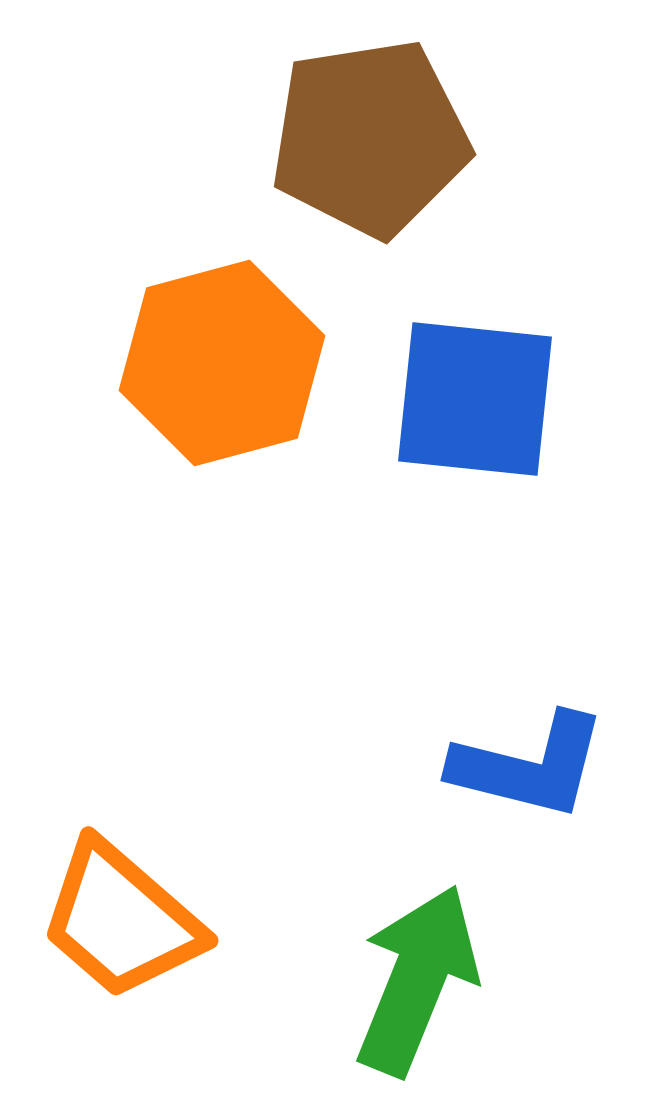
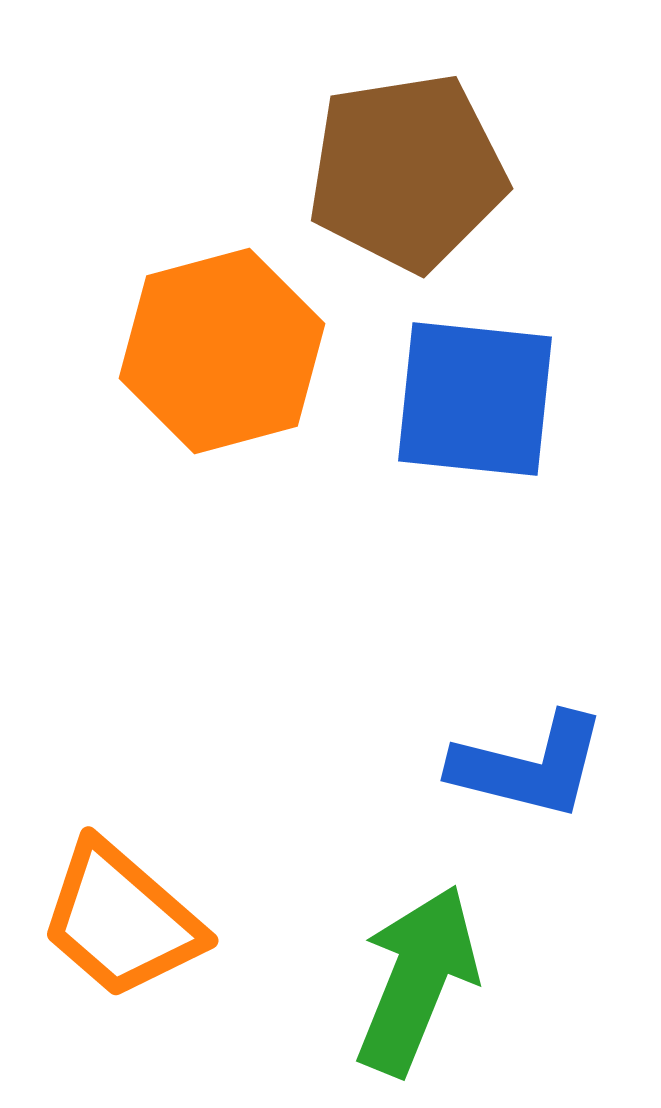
brown pentagon: moved 37 px right, 34 px down
orange hexagon: moved 12 px up
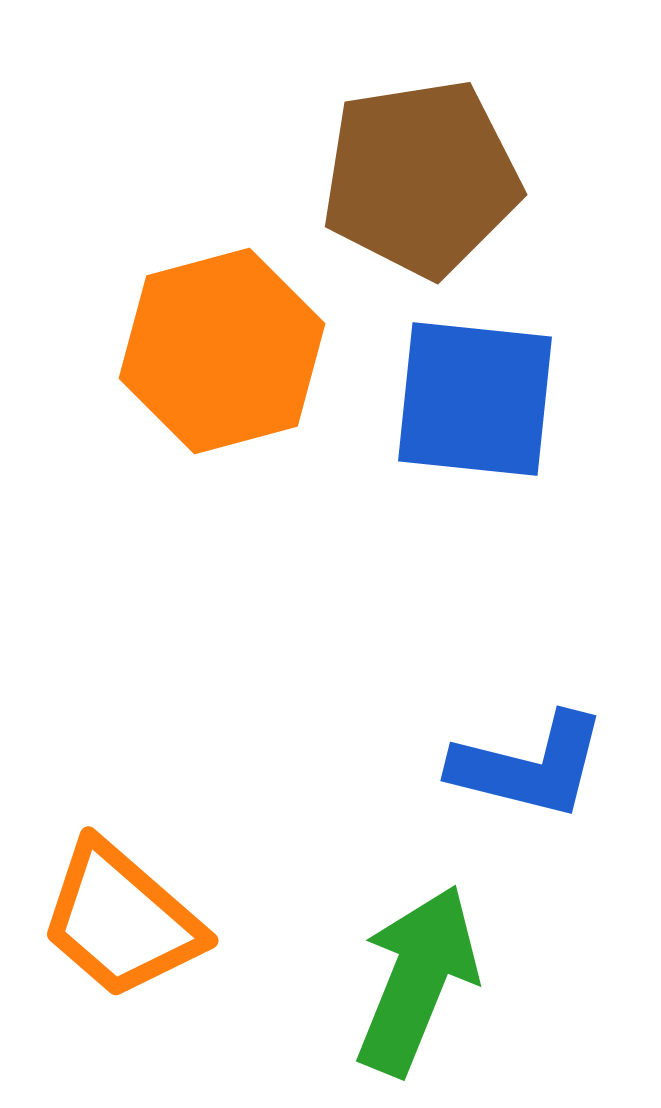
brown pentagon: moved 14 px right, 6 px down
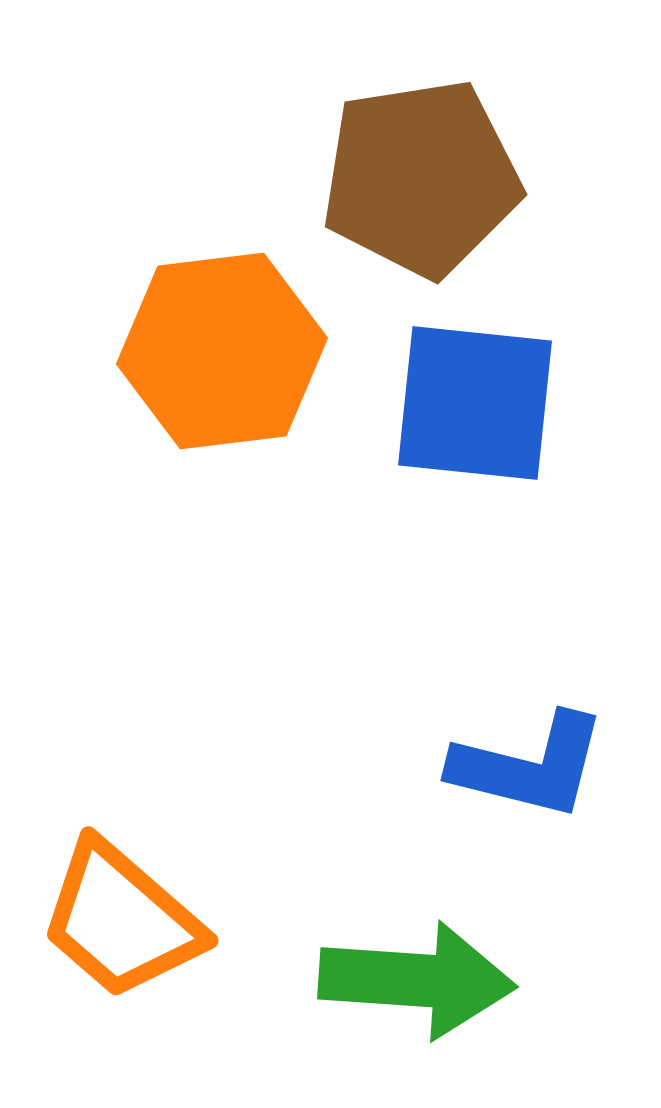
orange hexagon: rotated 8 degrees clockwise
blue square: moved 4 px down
green arrow: rotated 72 degrees clockwise
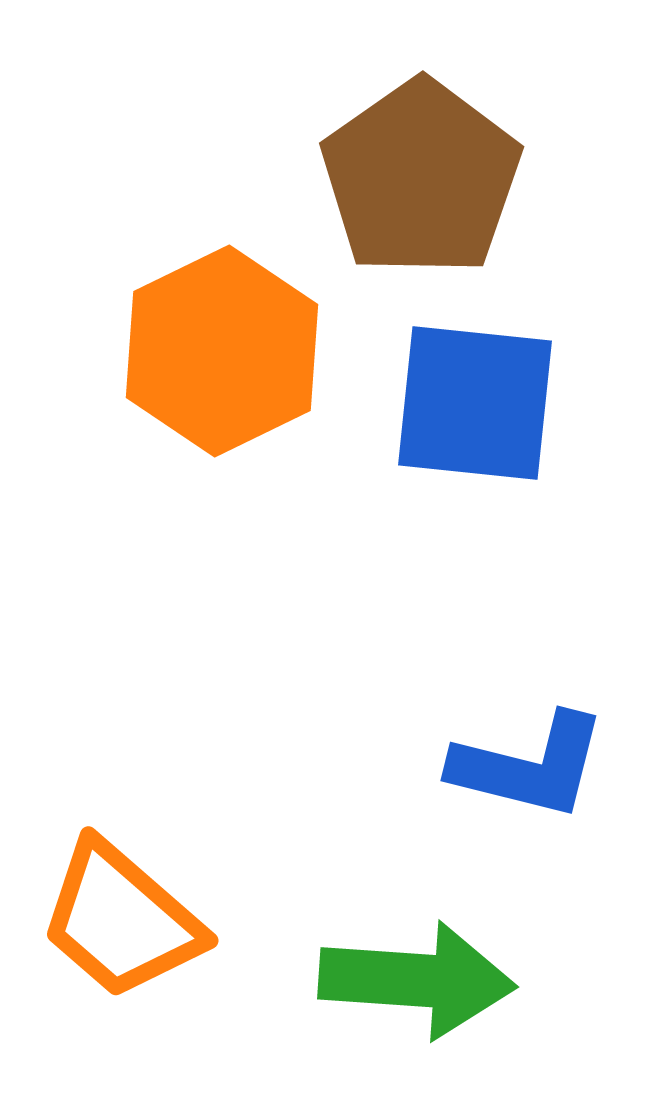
brown pentagon: rotated 26 degrees counterclockwise
orange hexagon: rotated 19 degrees counterclockwise
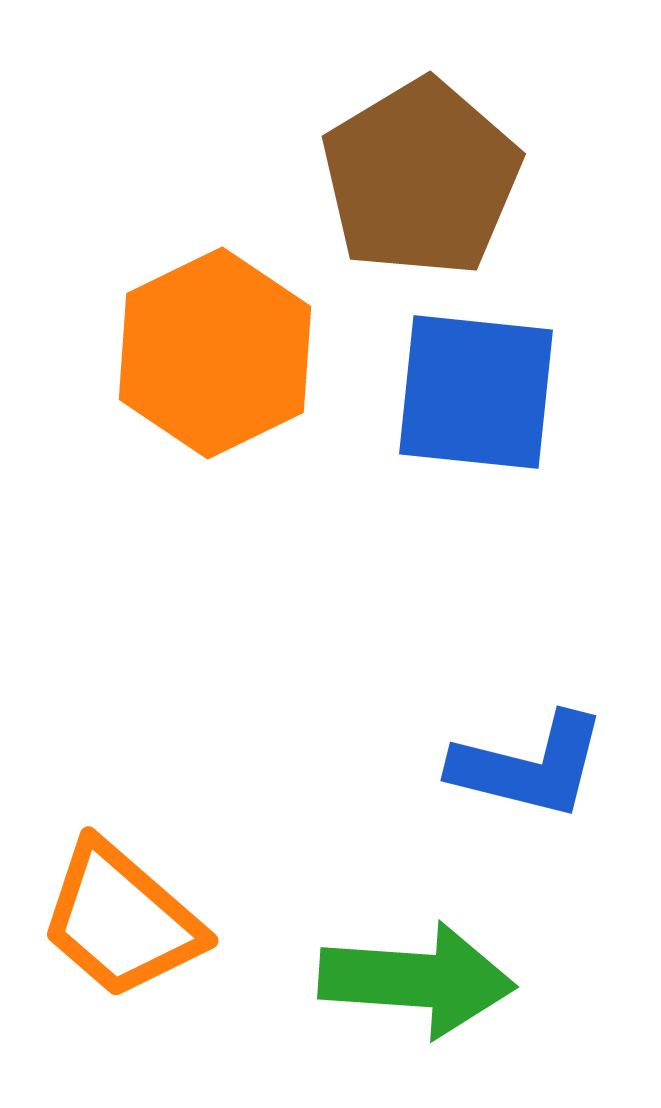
brown pentagon: rotated 4 degrees clockwise
orange hexagon: moved 7 px left, 2 px down
blue square: moved 1 px right, 11 px up
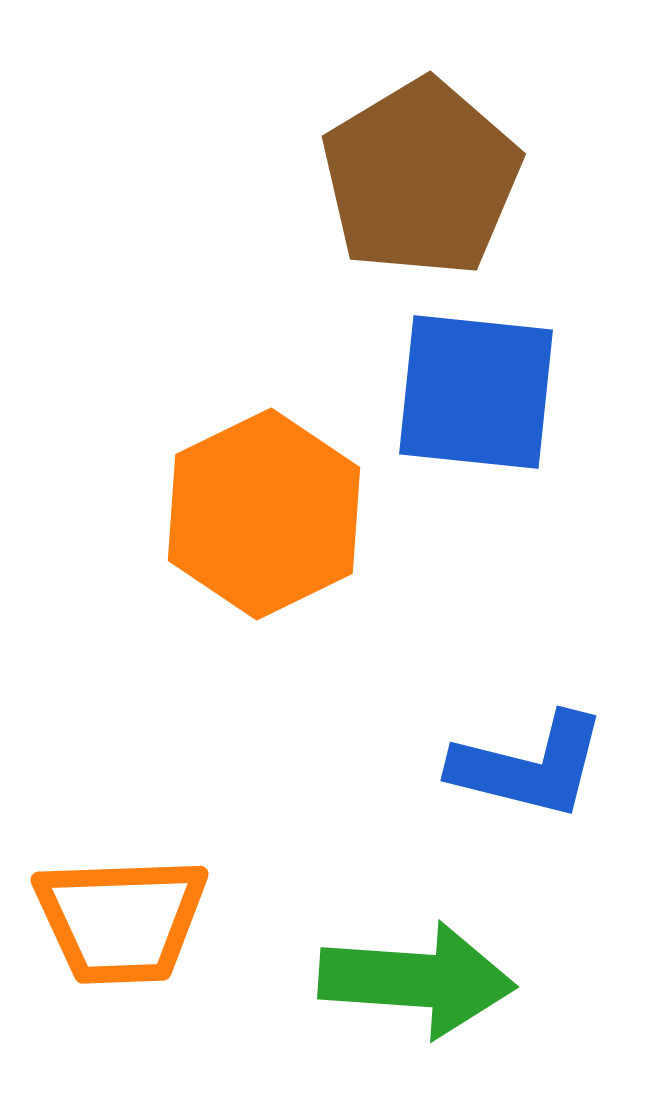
orange hexagon: moved 49 px right, 161 px down
orange trapezoid: rotated 43 degrees counterclockwise
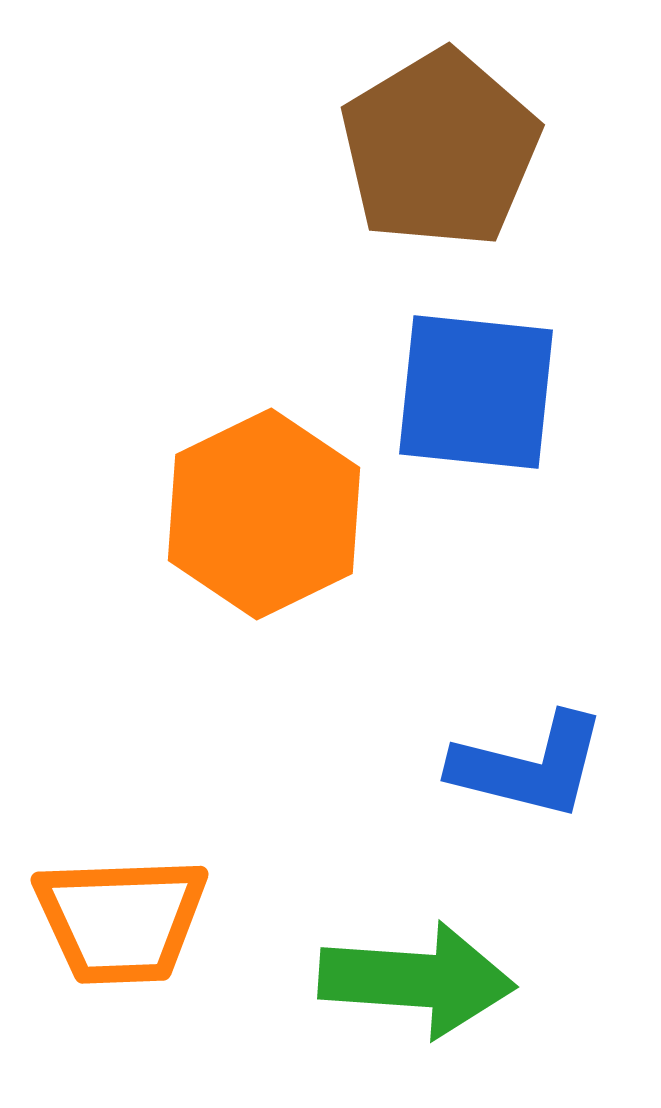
brown pentagon: moved 19 px right, 29 px up
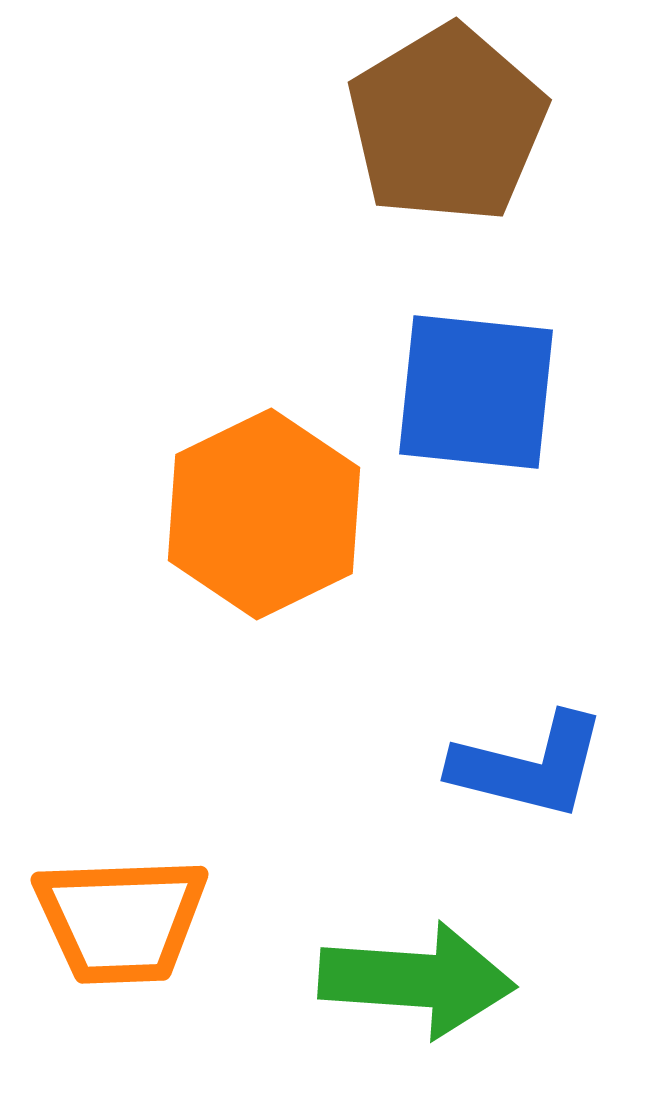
brown pentagon: moved 7 px right, 25 px up
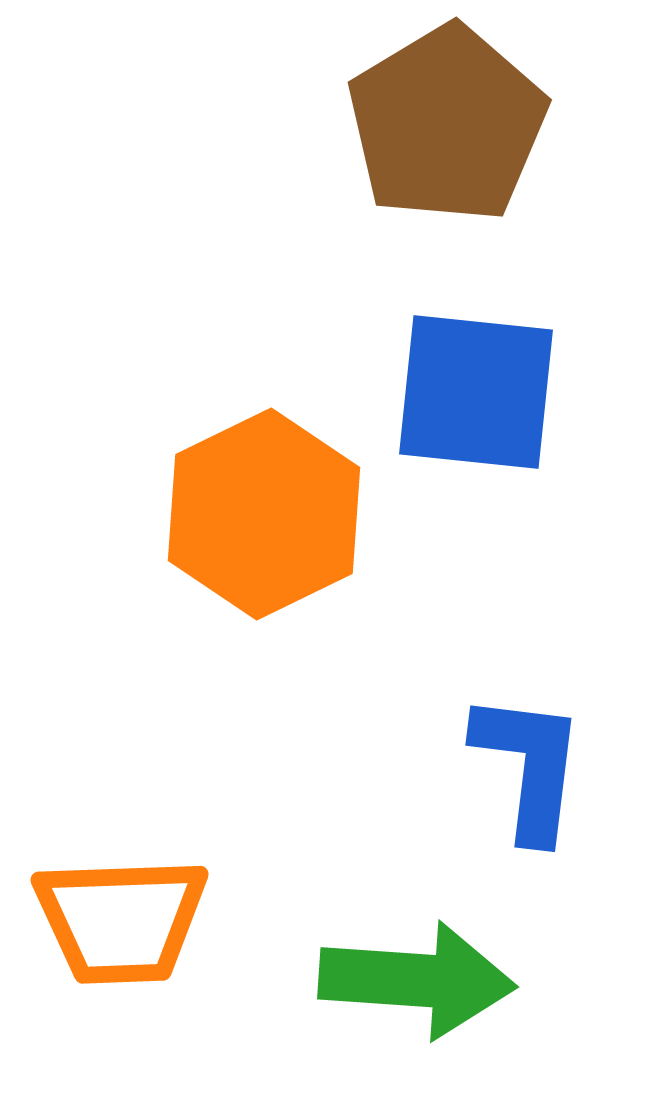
blue L-shape: rotated 97 degrees counterclockwise
